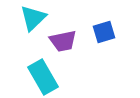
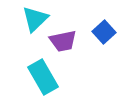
cyan triangle: moved 2 px right, 1 px down
blue square: rotated 25 degrees counterclockwise
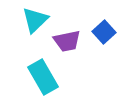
cyan triangle: moved 1 px down
purple trapezoid: moved 4 px right
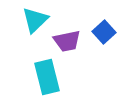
cyan rectangle: moved 4 px right; rotated 16 degrees clockwise
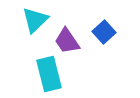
purple trapezoid: rotated 68 degrees clockwise
cyan rectangle: moved 2 px right, 3 px up
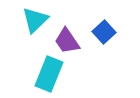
cyan rectangle: rotated 36 degrees clockwise
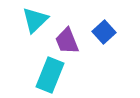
purple trapezoid: rotated 12 degrees clockwise
cyan rectangle: moved 1 px right, 1 px down
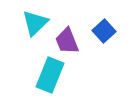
cyan triangle: moved 3 px down
blue square: moved 1 px up
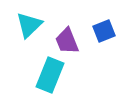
cyan triangle: moved 6 px left, 2 px down
blue square: rotated 20 degrees clockwise
